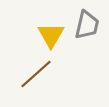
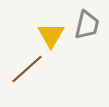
brown line: moved 9 px left, 5 px up
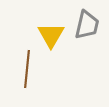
brown line: rotated 42 degrees counterclockwise
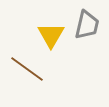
brown line: rotated 60 degrees counterclockwise
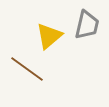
yellow triangle: moved 2 px left, 1 px down; rotated 20 degrees clockwise
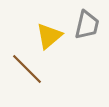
brown line: rotated 9 degrees clockwise
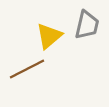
brown line: rotated 72 degrees counterclockwise
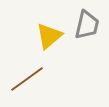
brown line: moved 10 px down; rotated 9 degrees counterclockwise
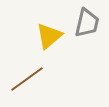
gray trapezoid: moved 2 px up
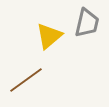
brown line: moved 1 px left, 1 px down
